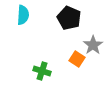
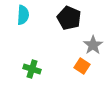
orange square: moved 5 px right, 7 px down
green cross: moved 10 px left, 2 px up
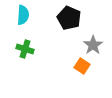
green cross: moved 7 px left, 20 px up
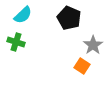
cyan semicircle: rotated 42 degrees clockwise
green cross: moved 9 px left, 7 px up
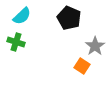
cyan semicircle: moved 1 px left, 1 px down
gray star: moved 2 px right, 1 px down
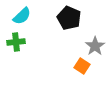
green cross: rotated 24 degrees counterclockwise
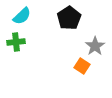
black pentagon: rotated 15 degrees clockwise
